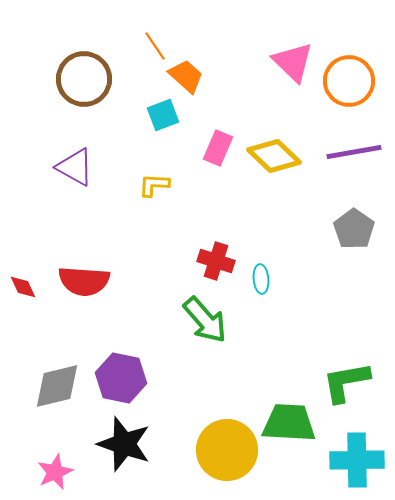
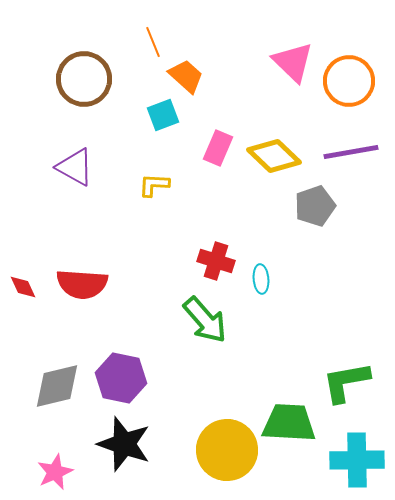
orange line: moved 2 px left, 4 px up; rotated 12 degrees clockwise
purple line: moved 3 px left
gray pentagon: moved 39 px left, 23 px up; rotated 18 degrees clockwise
red semicircle: moved 2 px left, 3 px down
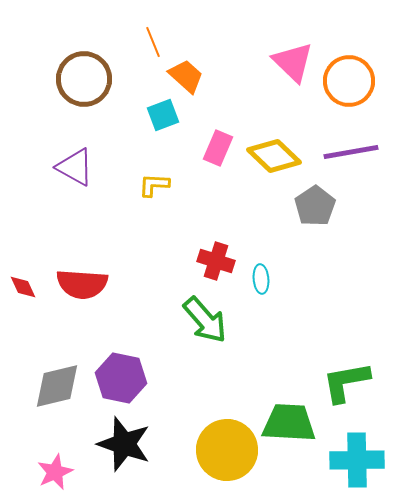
gray pentagon: rotated 15 degrees counterclockwise
